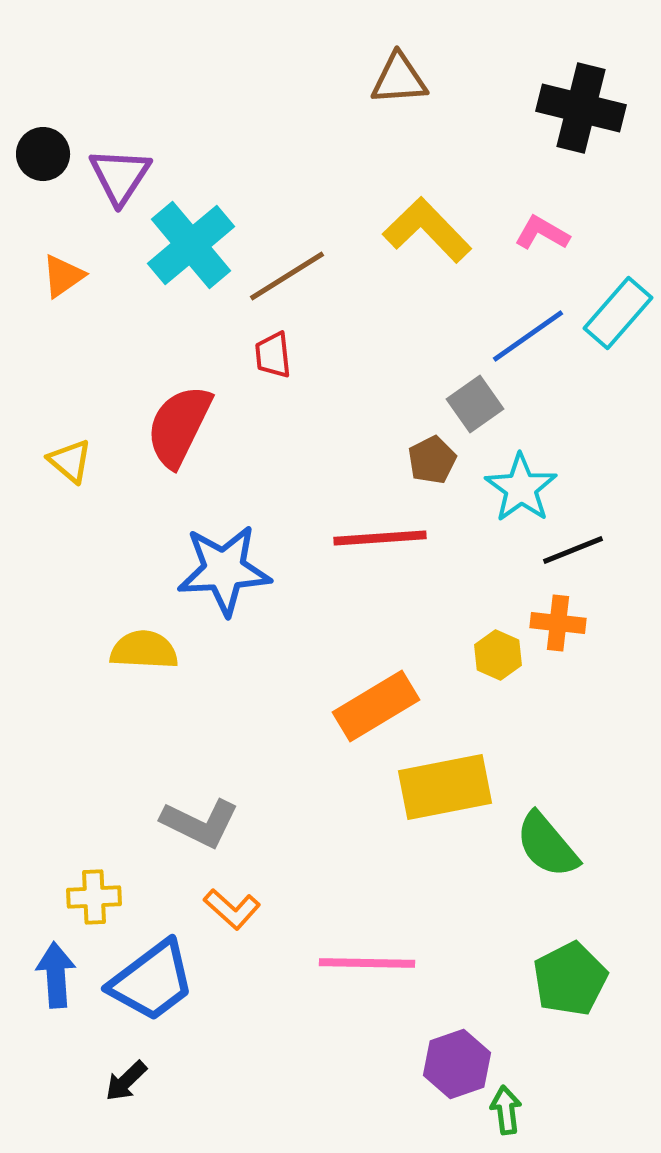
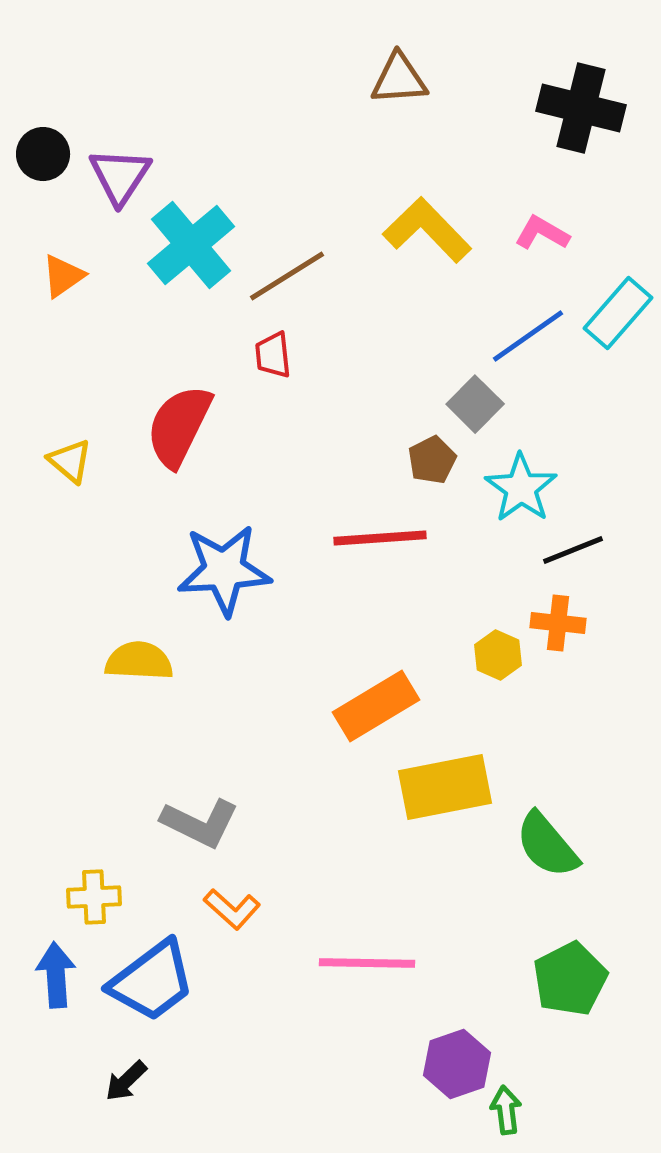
gray square: rotated 10 degrees counterclockwise
yellow semicircle: moved 5 px left, 11 px down
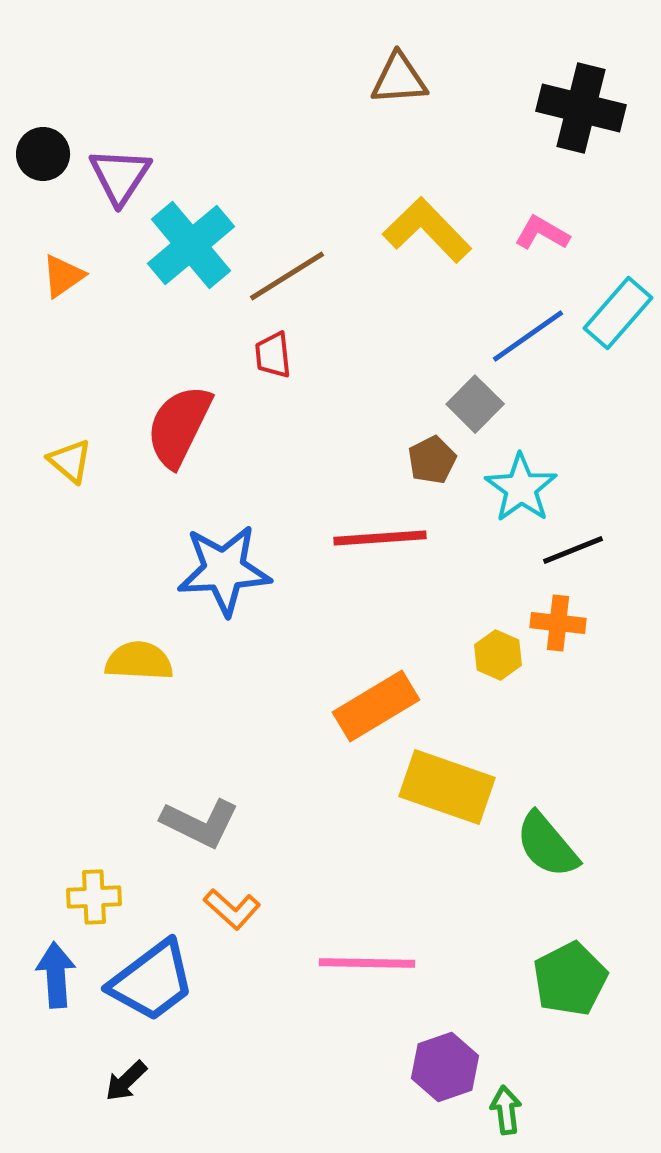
yellow rectangle: moved 2 px right; rotated 30 degrees clockwise
purple hexagon: moved 12 px left, 3 px down
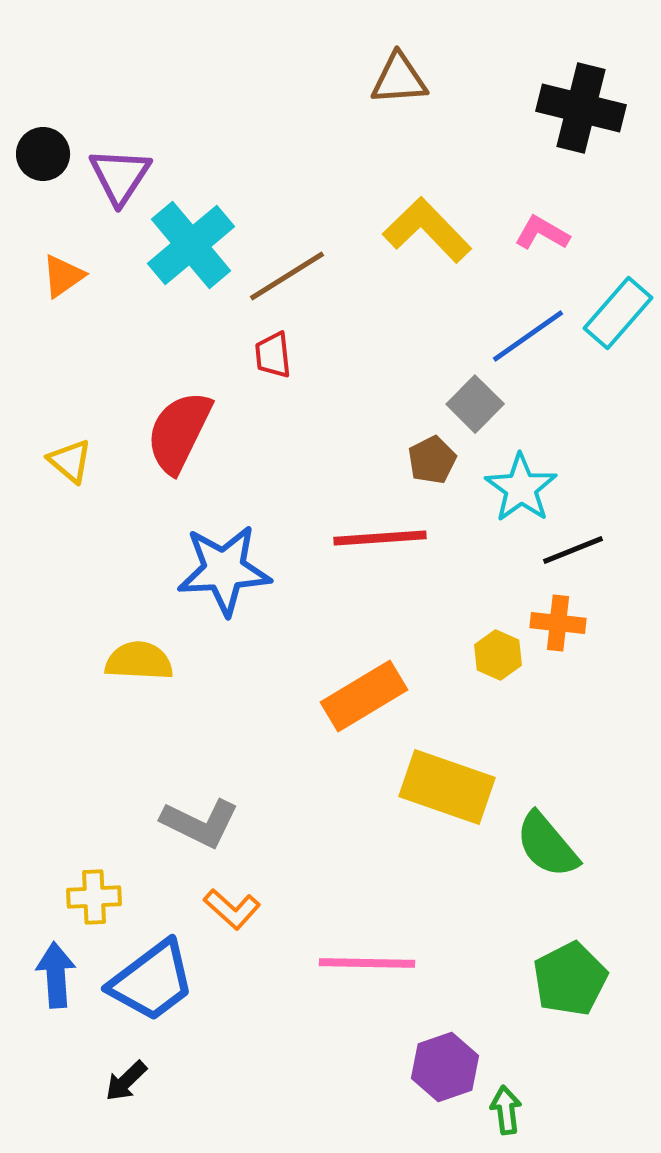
red semicircle: moved 6 px down
orange rectangle: moved 12 px left, 10 px up
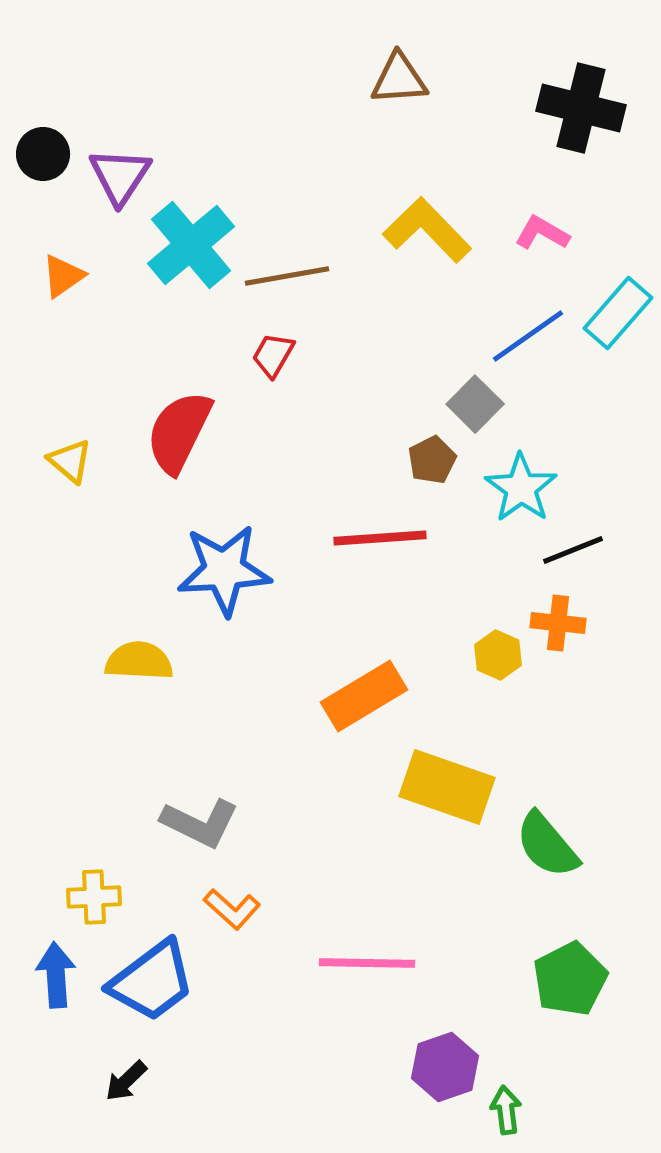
brown line: rotated 22 degrees clockwise
red trapezoid: rotated 36 degrees clockwise
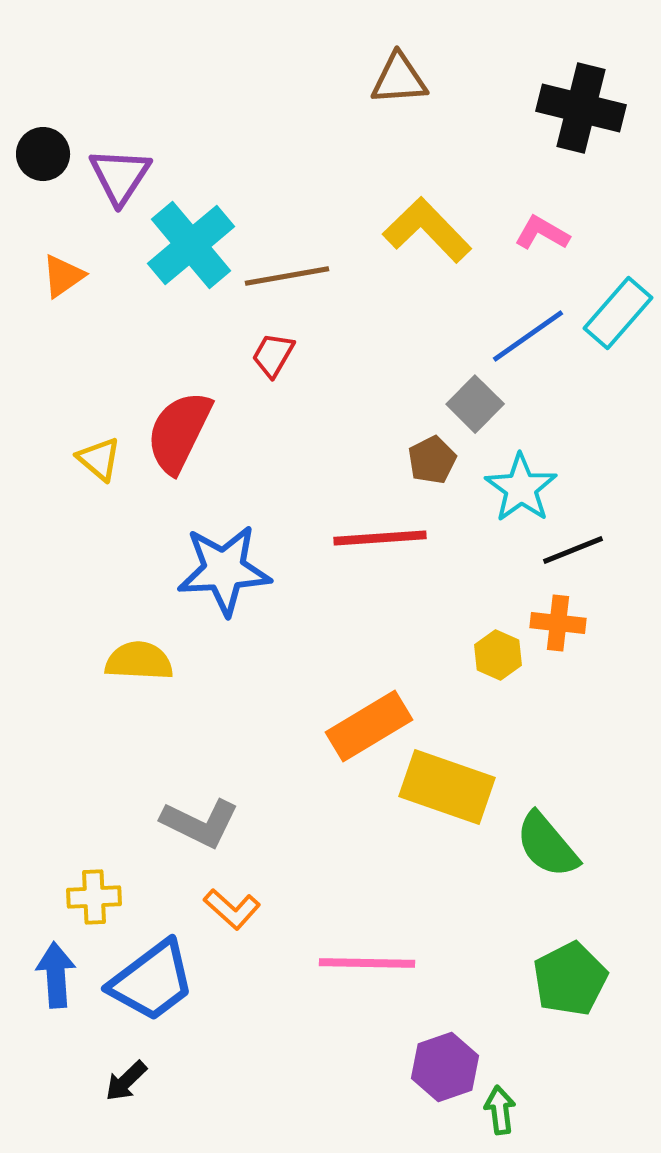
yellow triangle: moved 29 px right, 2 px up
orange rectangle: moved 5 px right, 30 px down
green arrow: moved 6 px left
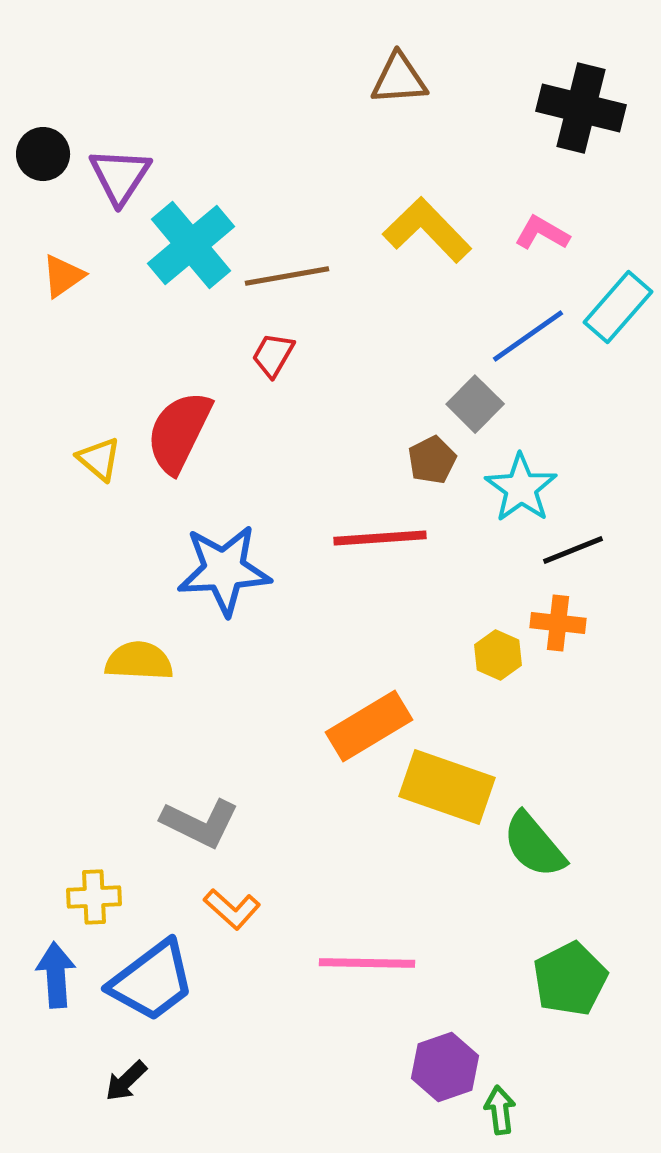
cyan rectangle: moved 6 px up
green semicircle: moved 13 px left
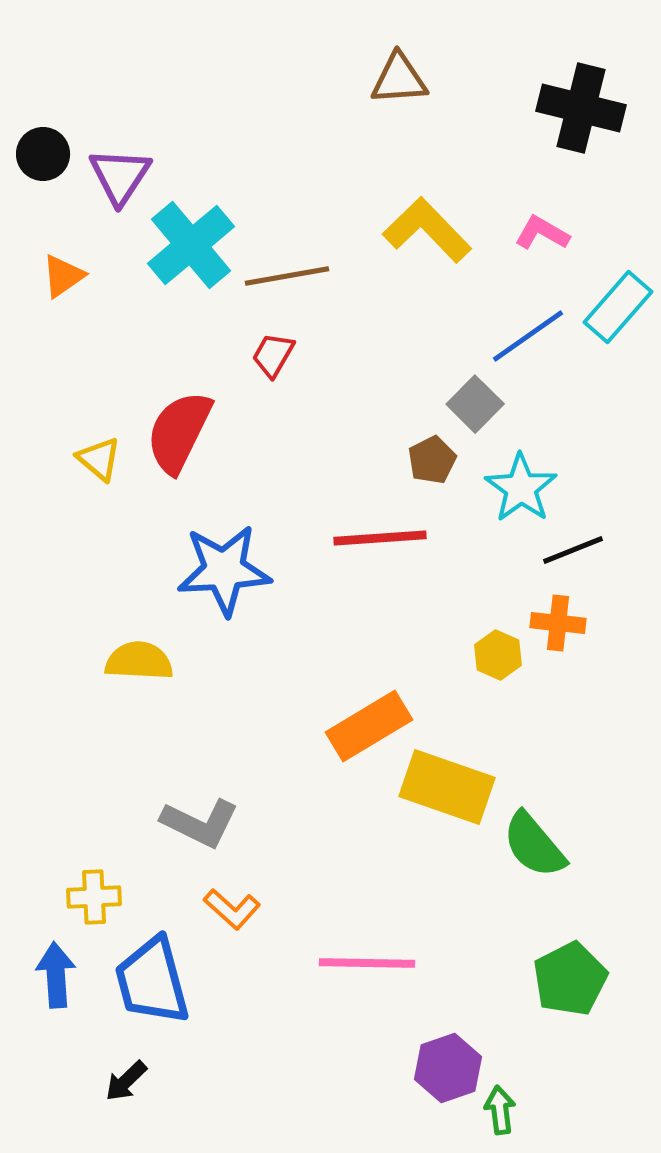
blue trapezoid: rotated 112 degrees clockwise
purple hexagon: moved 3 px right, 1 px down
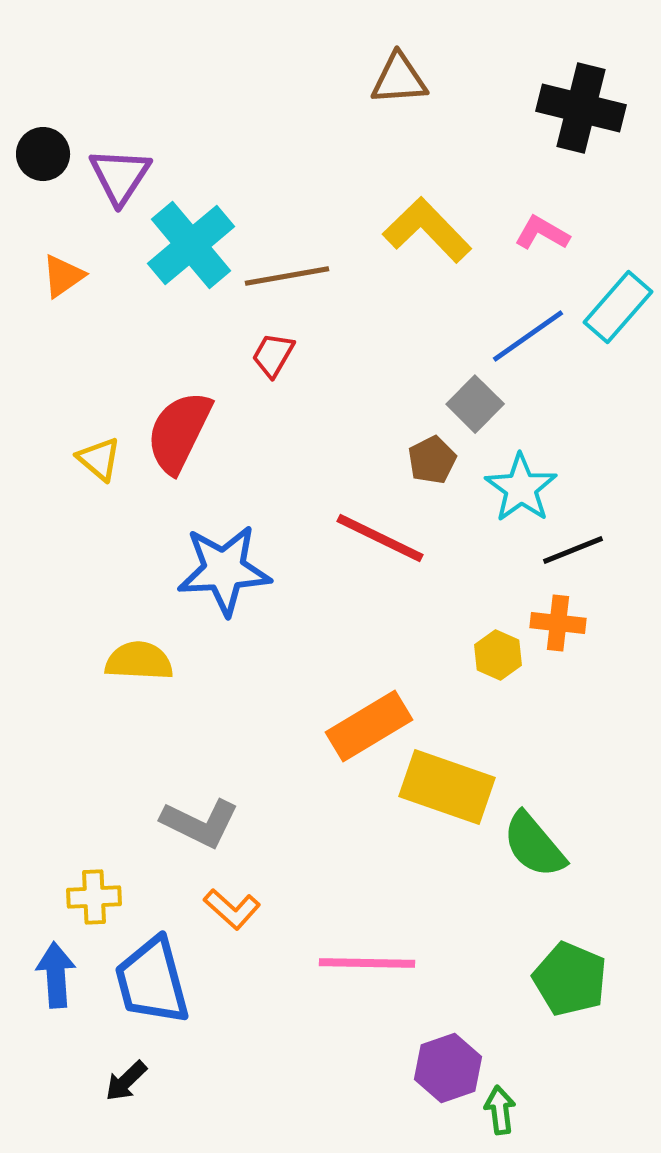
red line: rotated 30 degrees clockwise
green pentagon: rotated 22 degrees counterclockwise
